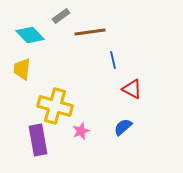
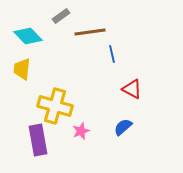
cyan diamond: moved 2 px left, 1 px down
blue line: moved 1 px left, 6 px up
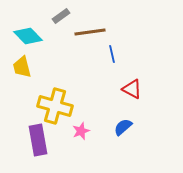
yellow trapezoid: moved 2 px up; rotated 20 degrees counterclockwise
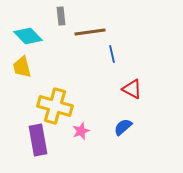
gray rectangle: rotated 60 degrees counterclockwise
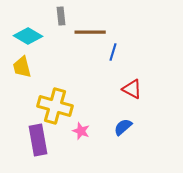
brown line: rotated 8 degrees clockwise
cyan diamond: rotated 16 degrees counterclockwise
blue line: moved 1 px right, 2 px up; rotated 30 degrees clockwise
pink star: rotated 30 degrees counterclockwise
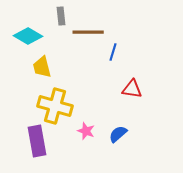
brown line: moved 2 px left
yellow trapezoid: moved 20 px right
red triangle: rotated 20 degrees counterclockwise
blue semicircle: moved 5 px left, 7 px down
pink star: moved 5 px right
purple rectangle: moved 1 px left, 1 px down
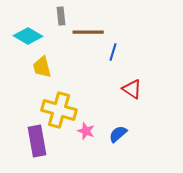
red triangle: rotated 25 degrees clockwise
yellow cross: moved 4 px right, 4 px down
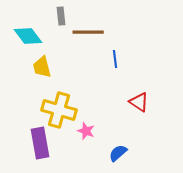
cyan diamond: rotated 24 degrees clockwise
blue line: moved 2 px right, 7 px down; rotated 24 degrees counterclockwise
red triangle: moved 7 px right, 13 px down
blue semicircle: moved 19 px down
purple rectangle: moved 3 px right, 2 px down
